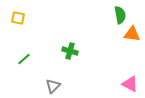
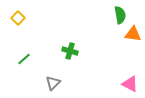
yellow square: rotated 32 degrees clockwise
orange triangle: moved 1 px right
gray triangle: moved 3 px up
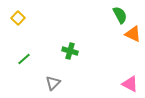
green semicircle: rotated 18 degrees counterclockwise
orange triangle: rotated 18 degrees clockwise
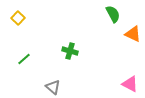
green semicircle: moved 7 px left, 1 px up
gray triangle: moved 4 px down; rotated 35 degrees counterclockwise
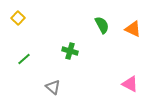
green semicircle: moved 11 px left, 11 px down
orange triangle: moved 5 px up
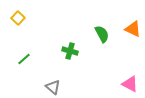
green semicircle: moved 9 px down
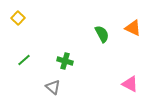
orange triangle: moved 1 px up
green cross: moved 5 px left, 10 px down
green line: moved 1 px down
